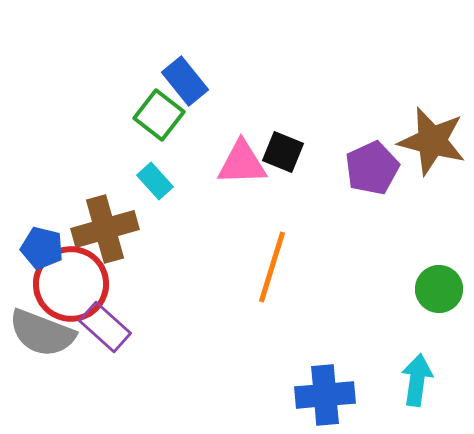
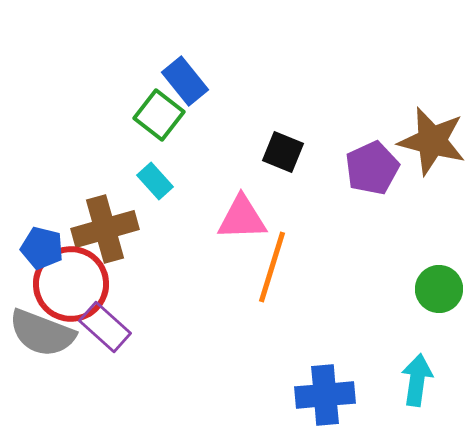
pink triangle: moved 55 px down
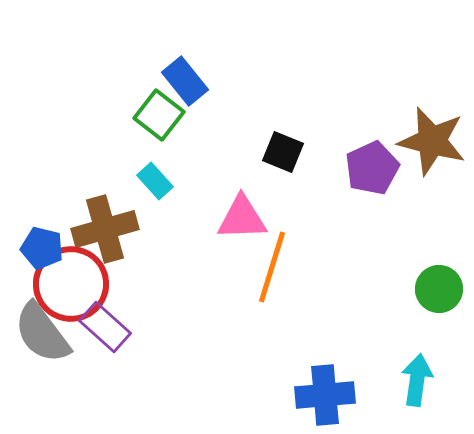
gray semicircle: rotated 32 degrees clockwise
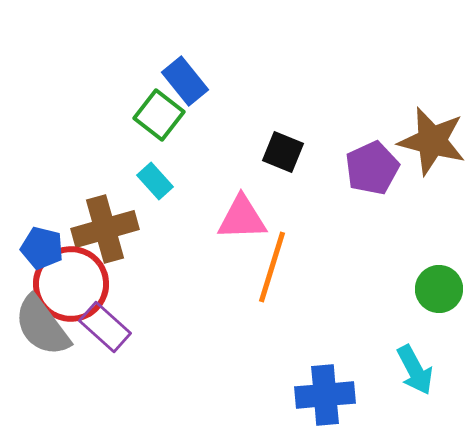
gray semicircle: moved 7 px up
cyan arrow: moved 2 px left, 10 px up; rotated 144 degrees clockwise
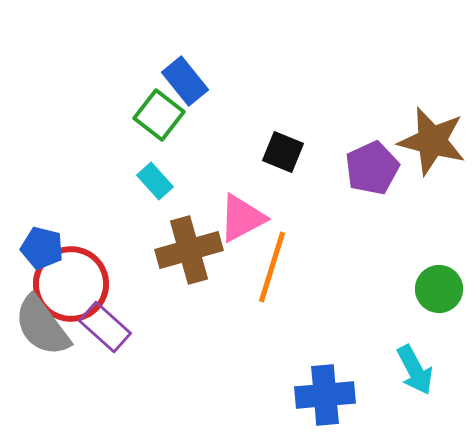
pink triangle: rotated 26 degrees counterclockwise
brown cross: moved 84 px right, 21 px down
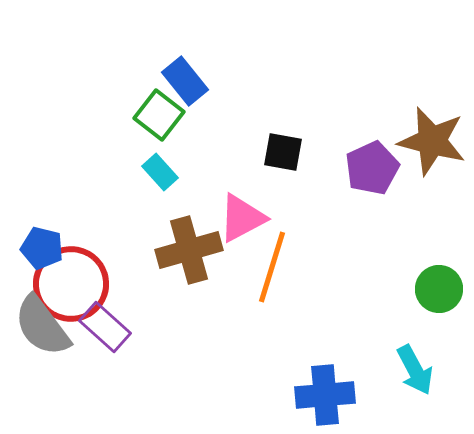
black square: rotated 12 degrees counterclockwise
cyan rectangle: moved 5 px right, 9 px up
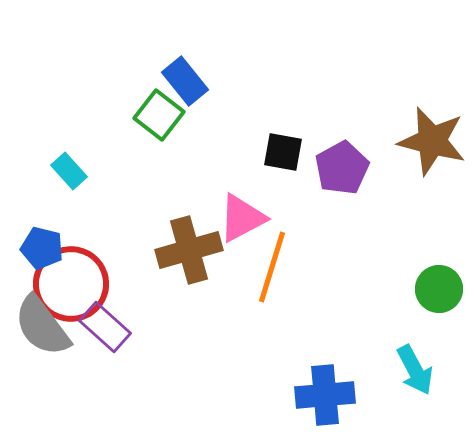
purple pentagon: moved 30 px left; rotated 4 degrees counterclockwise
cyan rectangle: moved 91 px left, 1 px up
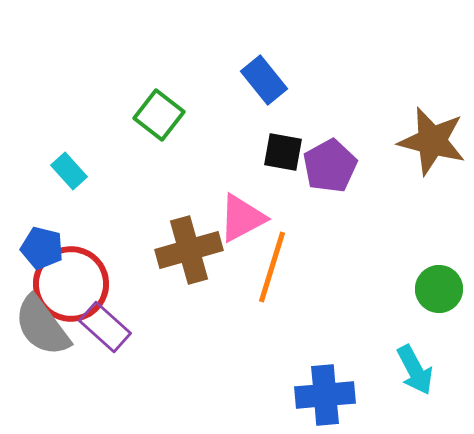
blue rectangle: moved 79 px right, 1 px up
purple pentagon: moved 12 px left, 2 px up
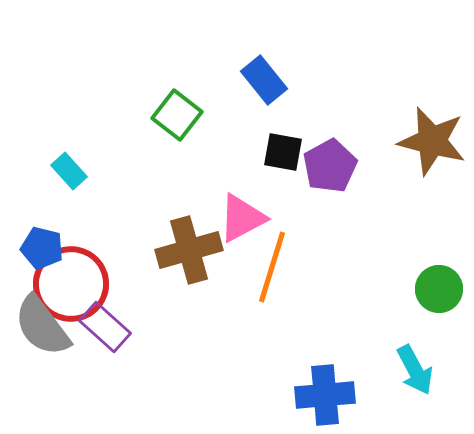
green square: moved 18 px right
